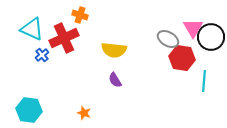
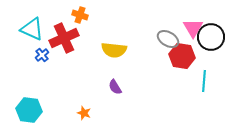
red hexagon: moved 2 px up
purple semicircle: moved 7 px down
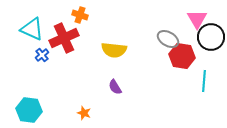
pink triangle: moved 4 px right, 9 px up
